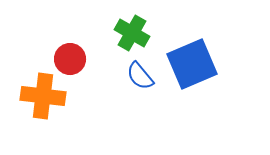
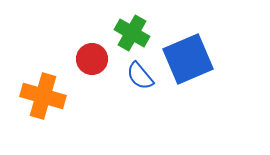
red circle: moved 22 px right
blue square: moved 4 px left, 5 px up
orange cross: rotated 9 degrees clockwise
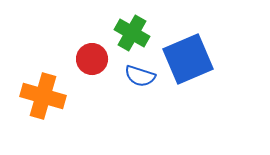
blue semicircle: rotated 32 degrees counterclockwise
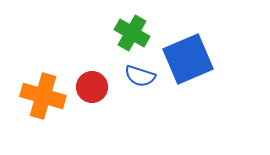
red circle: moved 28 px down
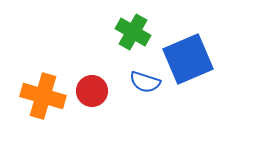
green cross: moved 1 px right, 1 px up
blue semicircle: moved 5 px right, 6 px down
red circle: moved 4 px down
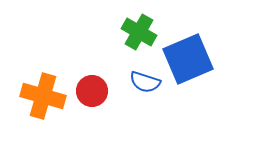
green cross: moved 6 px right
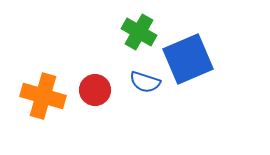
red circle: moved 3 px right, 1 px up
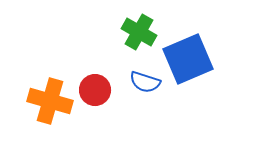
orange cross: moved 7 px right, 5 px down
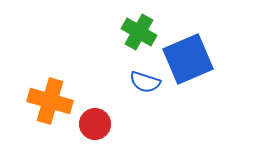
red circle: moved 34 px down
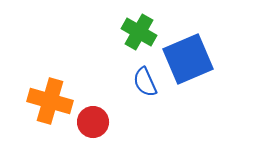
blue semicircle: rotated 48 degrees clockwise
red circle: moved 2 px left, 2 px up
